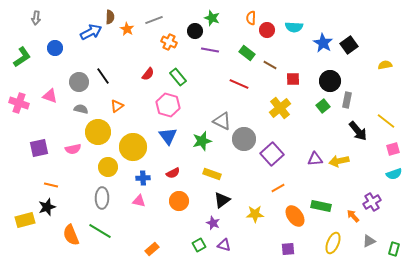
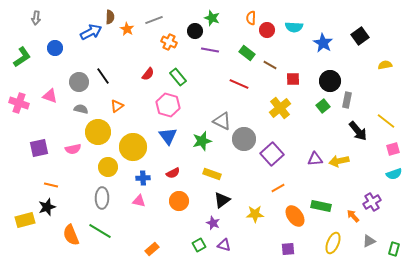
black square at (349, 45): moved 11 px right, 9 px up
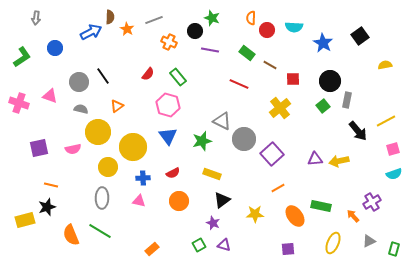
yellow line at (386, 121): rotated 66 degrees counterclockwise
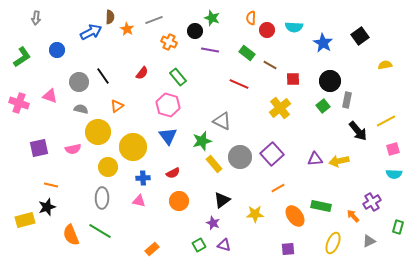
blue circle at (55, 48): moved 2 px right, 2 px down
red semicircle at (148, 74): moved 6 px left, 1 px up
gray circle at (244, 139): moved 4 px left, 18 px down
yellow rectangle at (212, 174): moved 2 px right, 10 px up; rotated 30 degrees clockwise
cyan semicircle at (394, 174): rotated 21 degrees clockwise
green rectangle at (394, 249): moved 4 px right, 22 px up
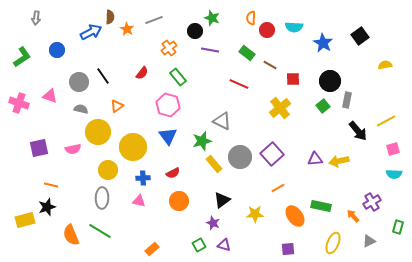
orange cross at (169, 42): moved 6 px down; rotated 28 degrees clockwise
yellow circle at (108, 167): moved 3 px down
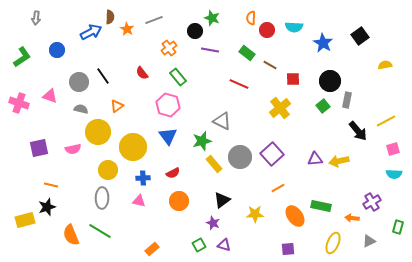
red semicircle at (142, 73): rotated 104 degrees clockwise
orange arrow at (353, 216): moved 1 px left, 2 px down; rotated 40 degrees counterclockwise
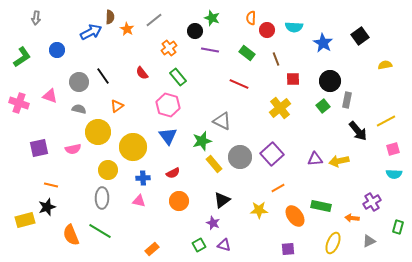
gray line at (154, 20): rotated 18 degrees counterclockwise
brown line at (270, 65): moved 6 px right, 6 px up; rotated 40 degrees clockwise
gray semicircle at (81, 109): moved 2 px left
yellow star at (255, 214): moved 4 px right, 4 px up
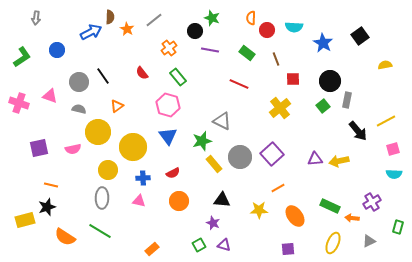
black triangle at (222, 200): rotated 42 degrees clockwise
green rectangle at (321, 206): moved 9 px right; rotated 12 degrees clockwise
orange semicircle at (71, 235): moved 6 px left, 2 px down; rotated 35 degrees counterclockwise
